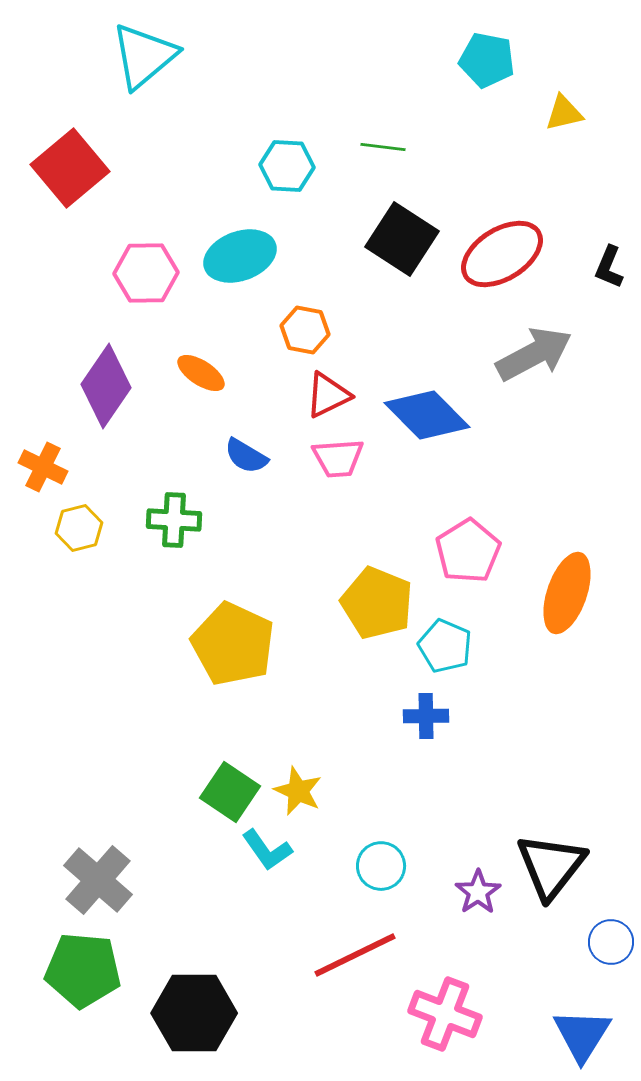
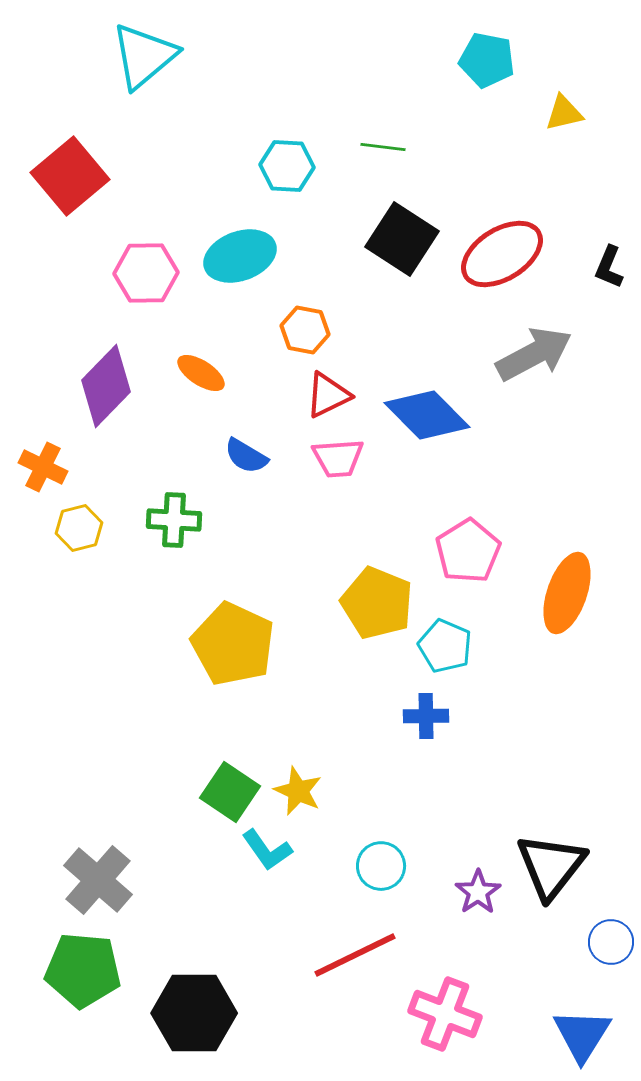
red square at (70, 168): moved 8 px down
purple diamond at (106, 386): rotated 10 degrees clockwise
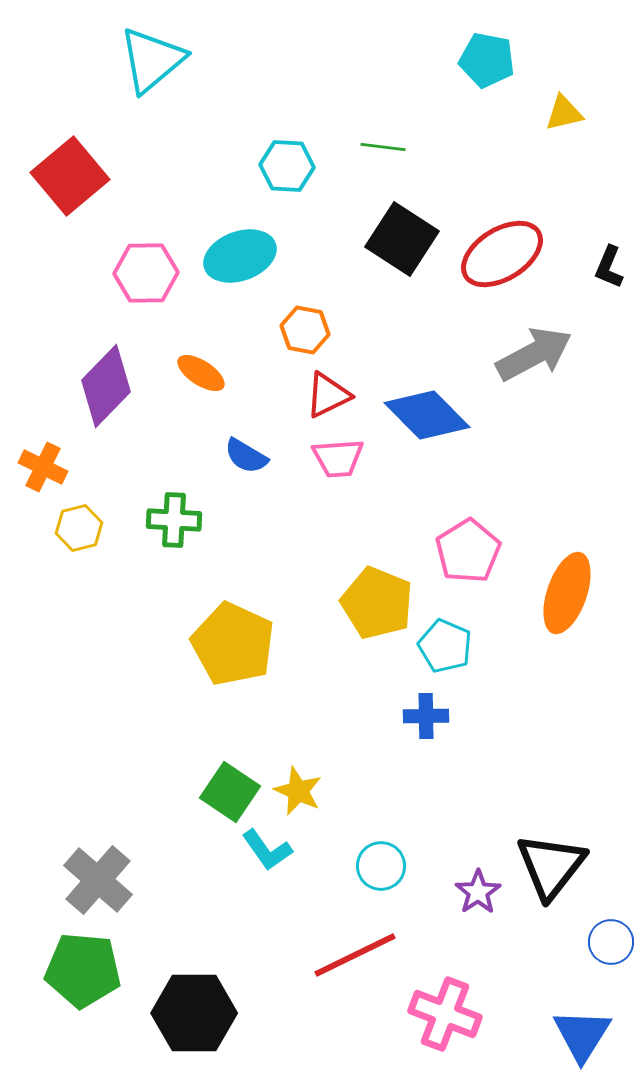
cyan triangle at (144, 56): moved 8 px right, 4 px down
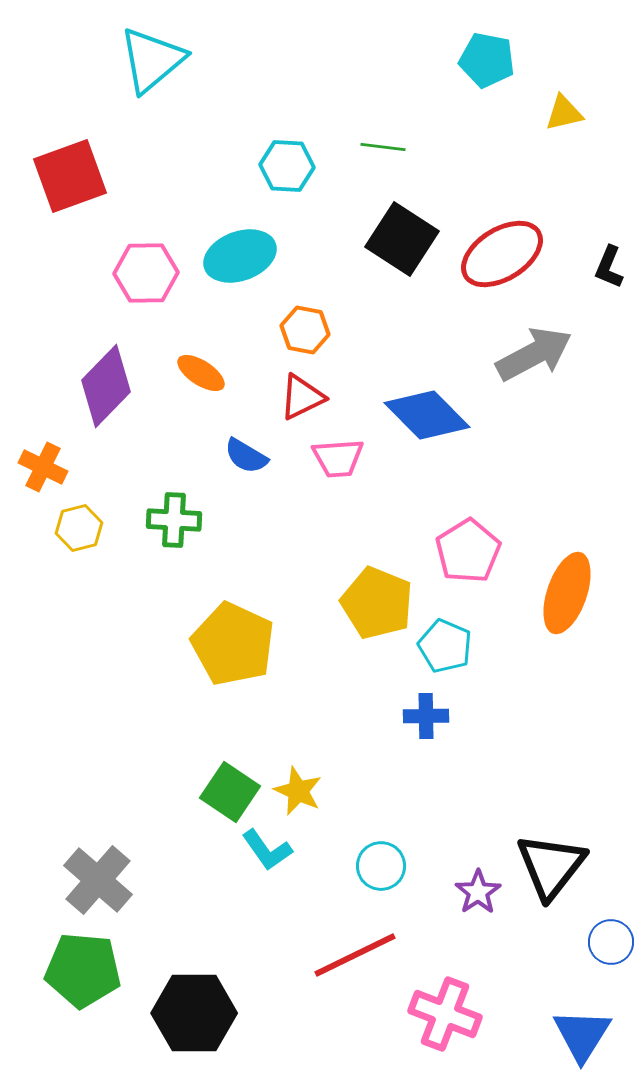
red square at (70, 176): rotated 20 degrees clockwise
red triangle at (328, 395): moved 26 px left, 2 px down
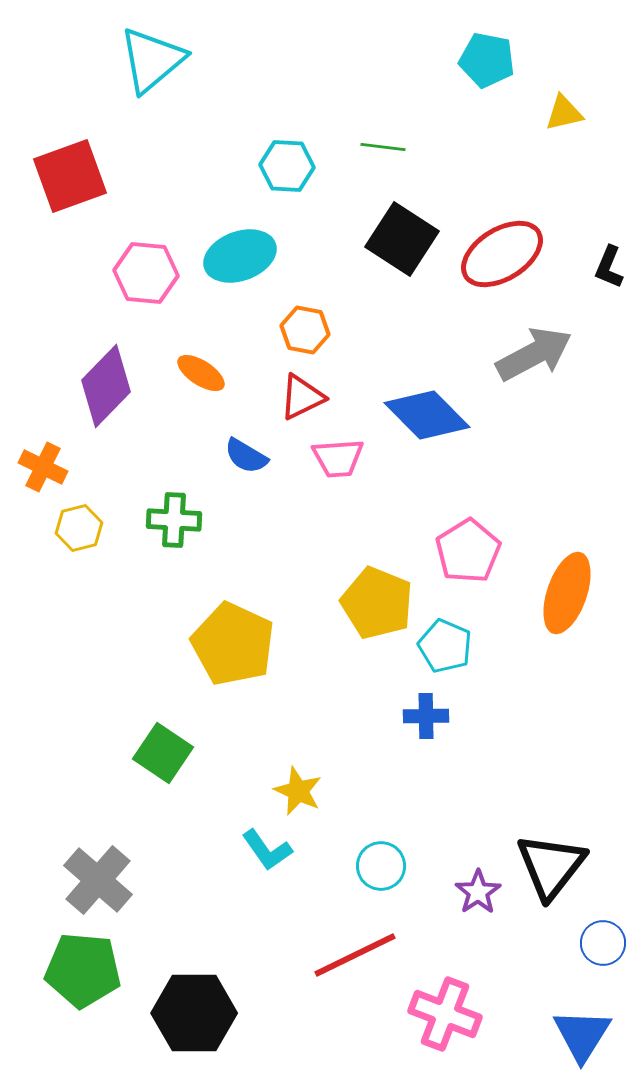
pink hexagon at (146, 273): rotated 6 degrees clockwise
green square at (230, 792): moved 67 px left, 39 px up
blue circle at (611, 942): moved 8 px left, 1 px down
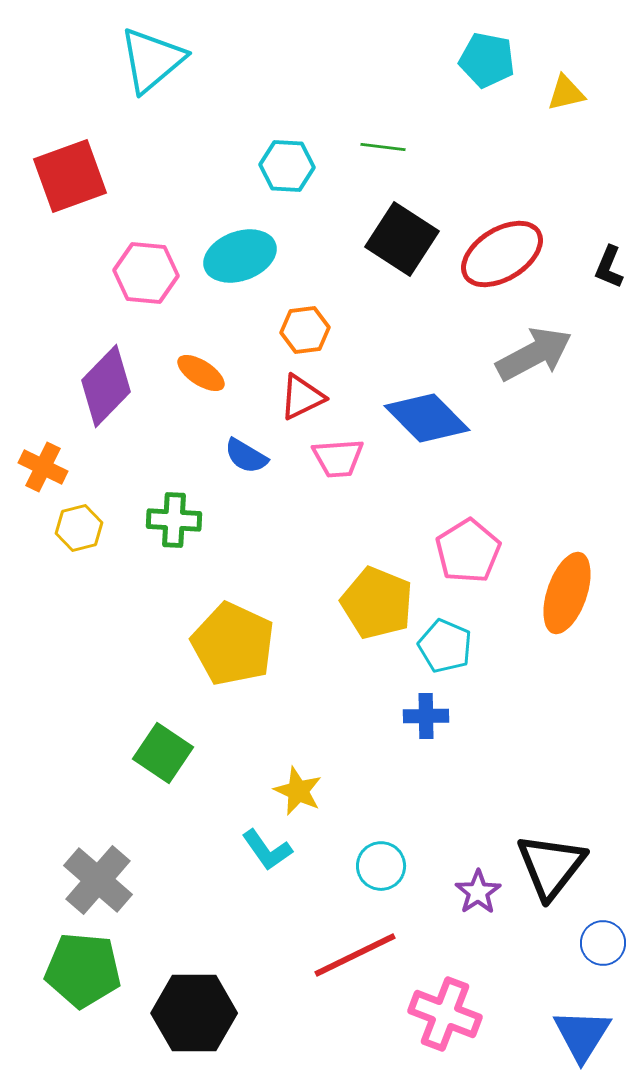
yellow triangle at (564, 113): moved 2 px right, 20 px up
orange hexagon at (305, 330): rotated 18 degrees counterclockwise
blue diamond at (427, 415): moved 3 px down
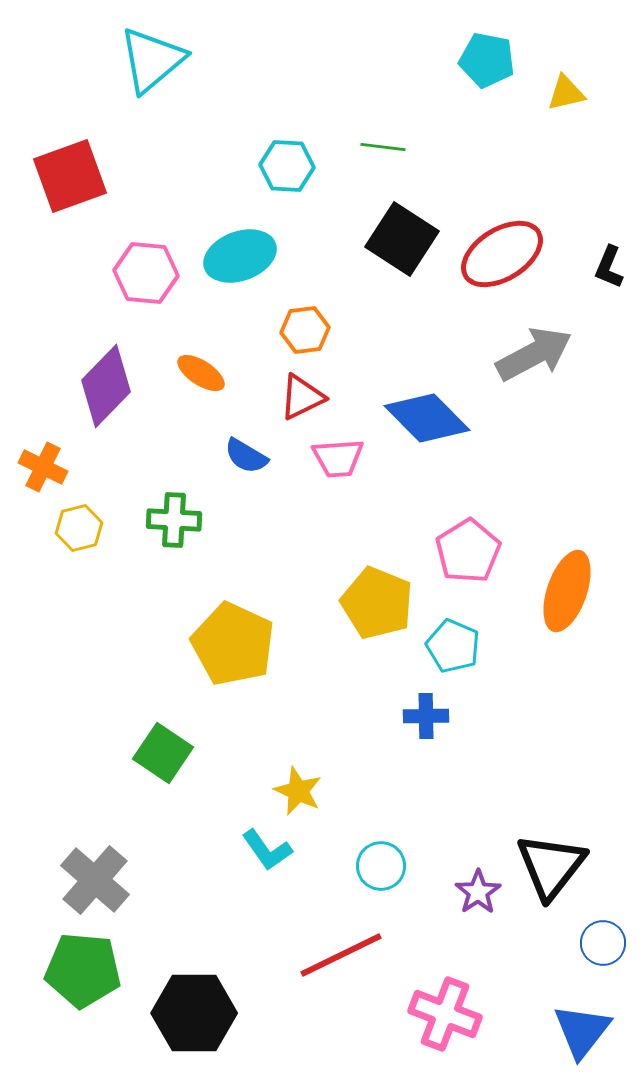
orange ellipse at (567, 593): moved 2 px up
cyan pentagon at (445, 646): moved 8 px right
gray cross at (98, 880): moved 3 px left
red line at (355, 955): moved 14 px left
blue triangle at (582, 1035): moved 4 px up; rotated 6 degrees clockwise
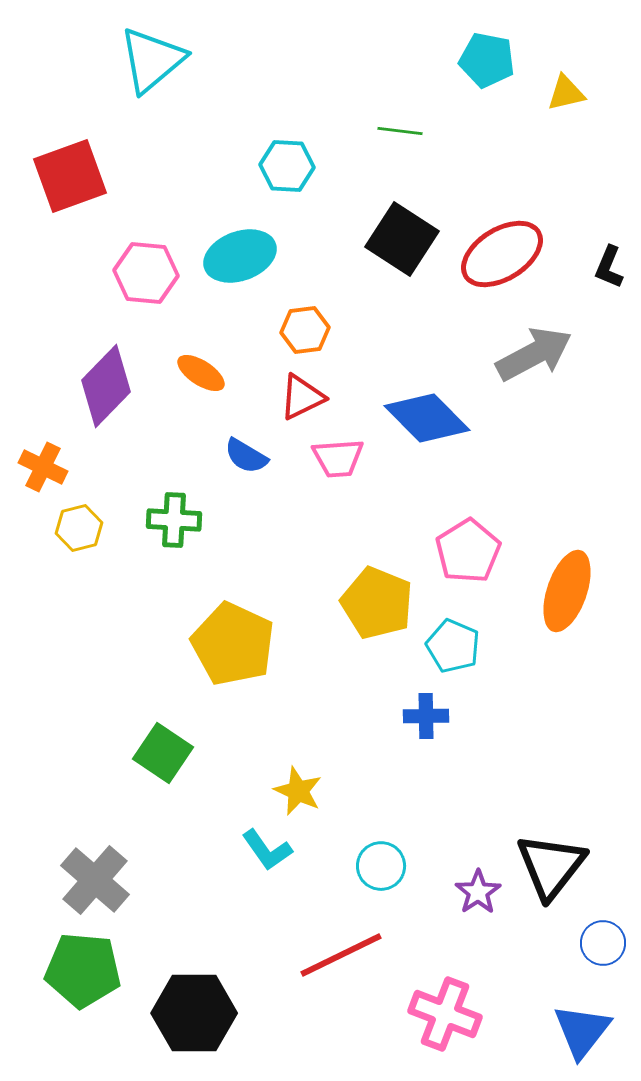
green line at (383, 147): moved 17 px right, 16 px up
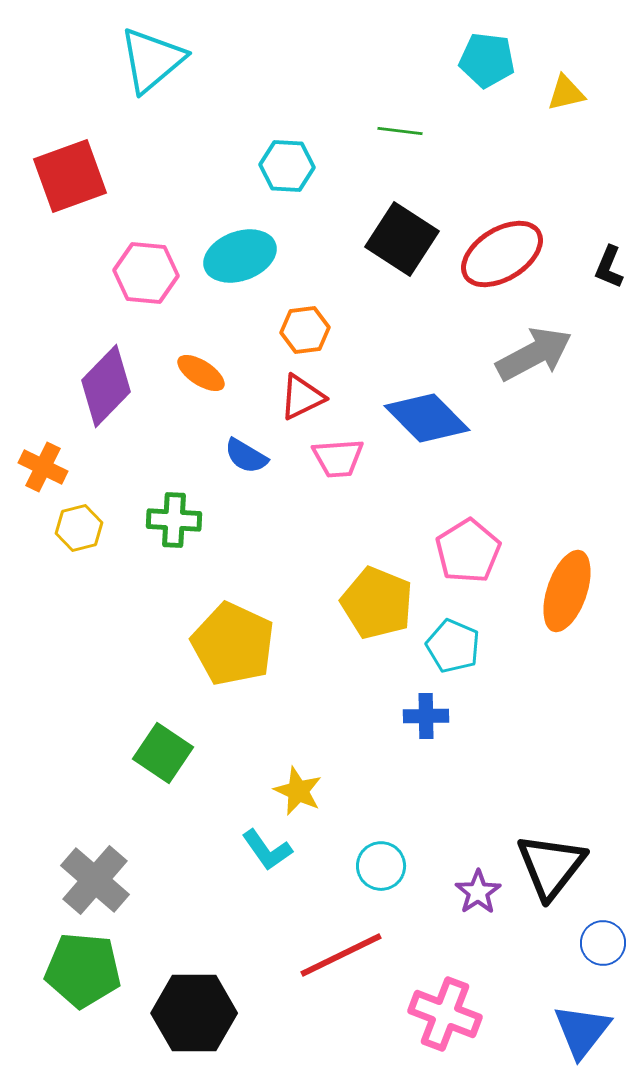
cyan pentagon at (487, 60): rotated 4 degrees counterclockwise
